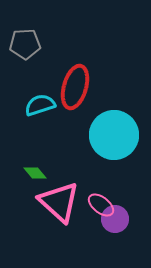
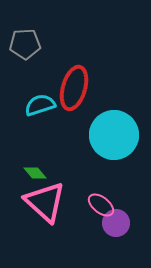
red ellipse: moved 1 px left, 1 px down
pink triangle: moved 14 px left
purple circle: moved 1 px right, 4 px down
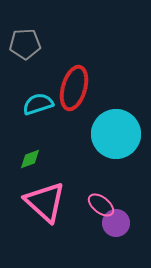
cyan semicircle: moved 2 px left, 1 px up
cyan circle: moved 2 px right, 1 px up
green diamond: moved 5 px left, 14 px up; rotated 70 degrees counterclockwise
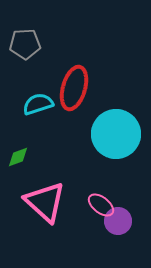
green diamond: moved 12 px left, 2 px up
purple circle: moved 2 px right, 2 px up
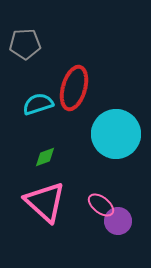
green diamond: moved 27 px right
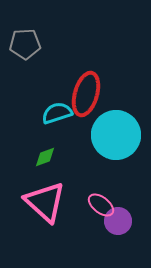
red ellipse: moved 12 px right, 6 px down
cyan semicircle: moved 19 px right, 9 px down
cyan circle: moved 1 px down
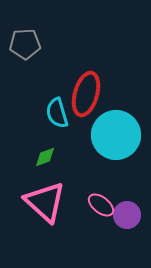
cyan semicircle: rotated 88 degrees counterclockwise
purple circle: moved 9 px right, 6 px up
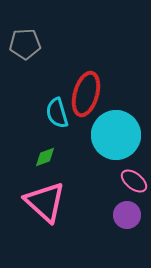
pink ellipse: moved 33 px right, 24 px up
